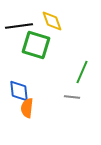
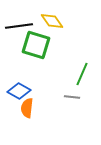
yellow diamond: rotated 15 degrees counterclockwise
green line: moved 2 px down
blue diamond: rotated 55 degrees counterclockwise
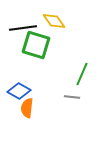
yellow diamond: moved 2 px right
black line: moved 4 px right, 2 px down
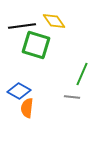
black line: moved 1 px left, 2 px up
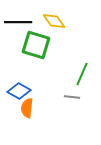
black line: moved 4 px left, 4 px up; rotated 8 degrees clockwise
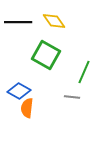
green square: moved 10 px right, 10 px down; rotated 12 degrees clockwise
green line: moved 2 px right, 2 px up
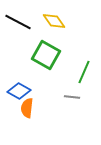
black line: rotated 28 degrees clockwise
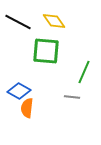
green square: moved 4 px up; rotated 24 degrees counterclockwise
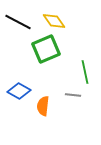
green square: moved 2 px up; rotated 28 degrees counterclockwise
green line: moved 1 px right; rotated 35 degrees counterclockwise
gray line: moved 1 px right, 2 px up
orange semicircle: moved 16 px right, 2 px up
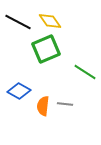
yellow diamond: moved 4 px left
green line: rotated 45 degrees counterclockwise
gray line: moved 8 px left, 9 px down
